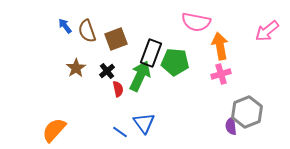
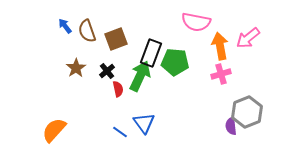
pink arrow: moved 19 px left, 7 px down
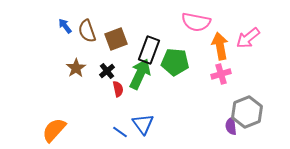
black rectangle: moved 2 px left, 3 px up
green arrow: moved 2 px up
blue triangle: moved 1 px left, 1 px down
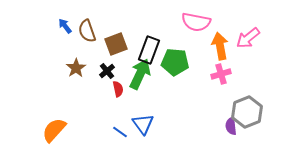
brown square: moved 5 px down
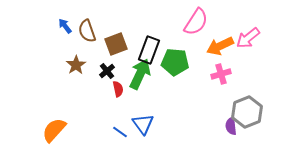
pink semicircle: rotated 68 degrees counterclockwise
orange arrow: rotated 104 degrees counterclockwise
brown star: moved 3 px up
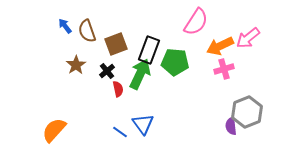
pink cross: moved 3 px right, 5 px up
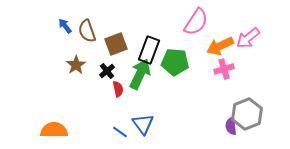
gray hexagon: moved 2 px down
orange semicircle: rotated 48 degrees clockwise
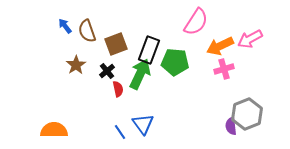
pink arrow: moved 2 px right, 1 px down; rotated 10 degrees clockwise
blue line: rotated 21 degrees clockwise
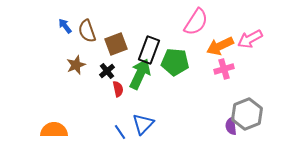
brown star: rotated 12 degrees clockwise
blue triangle: rotated 20 degrees clockwise
